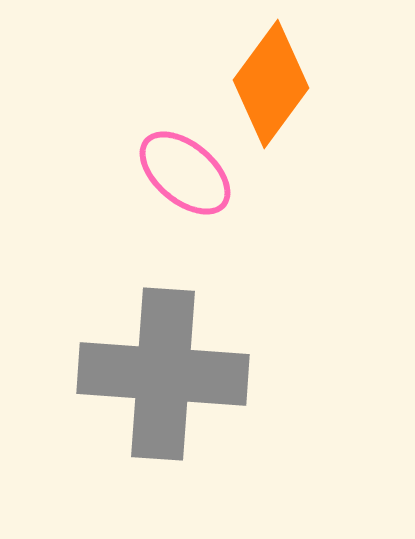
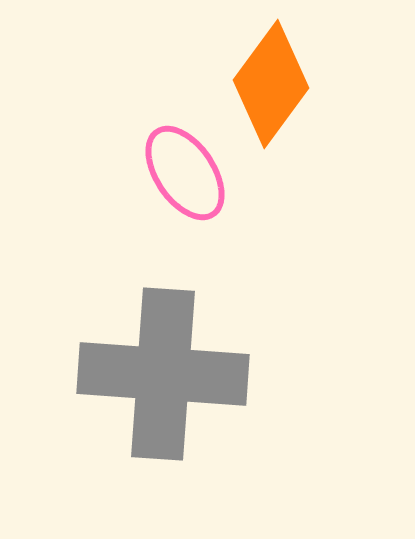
pink ellipse: rotated 16 degrees clockwise
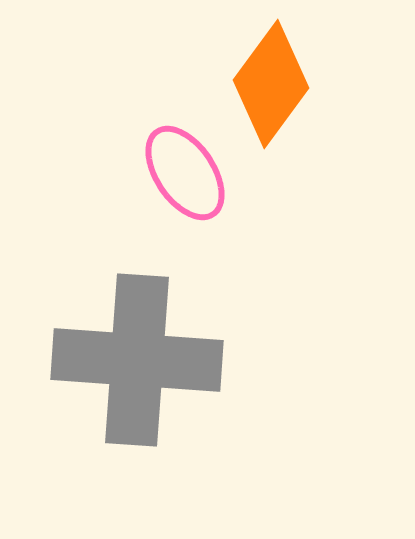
gray cross: moved 26 px left, 14 px up
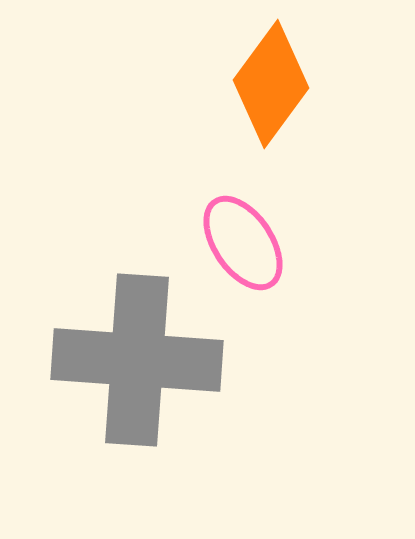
pink ellipse: moved 58 px right, 70 px down
